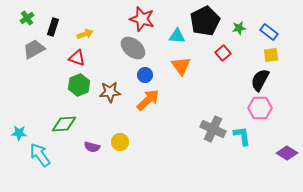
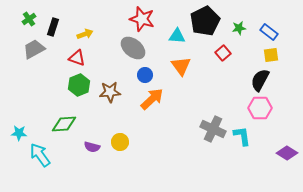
green cross: moved 2 px right, 1 px down
orange arrow: moved 4 px right, 1 px up
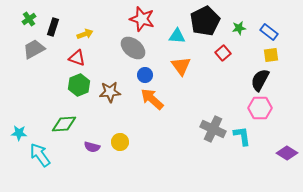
orange arrow: rotated 95 degrees counterclockwise
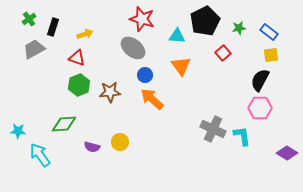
cyan star: moved 1 px left, 2 px up
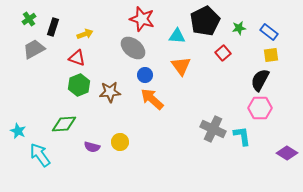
cyan star: rotated 21 degrees clockwise
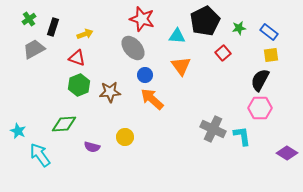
gray ellipse: rotated 10 degrees clockwise
yellow circle: moved 5 px right, 5 px up
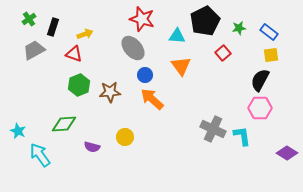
gray trapezoid: moved 1 px down
red triangle: moved 3 px left, 4 px up
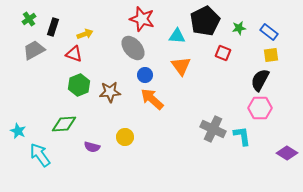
red square: rotated 28 degrees counterclockwise
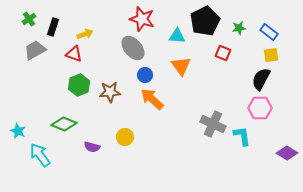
gray trapezoid: moved 1 px right
black semicircle: moved 1 px right, 1 px up
green diamond: rotated 25 degrees clockwise
gray cross: moved 5 px up
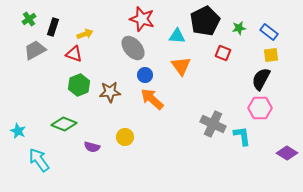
cyan arrow: moved 1 px left, 5 px down
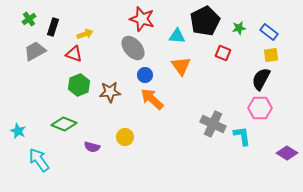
gray trapezoid: moved 1 px down
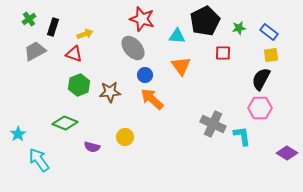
red square: rotated 21 degrees counterclockwise
green diamond: moved 1 px right, 1 px up
cyan star: moved 3 px down; rotated 14 degrees clockwise
